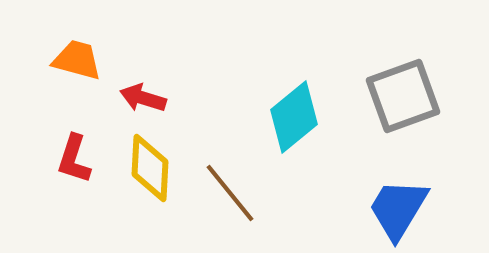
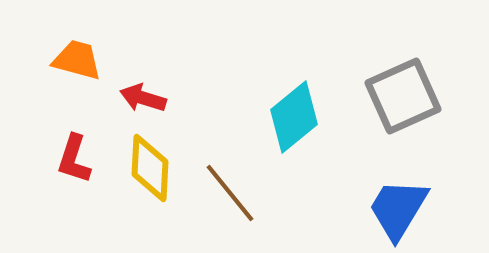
gray square: rotated 4 degrees counterclockwise
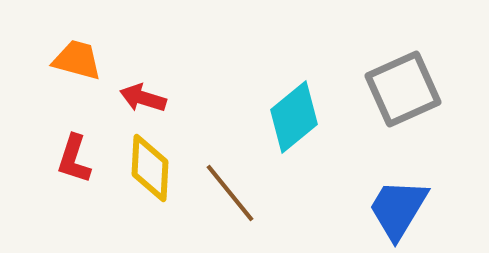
gray square: moved 7 px up
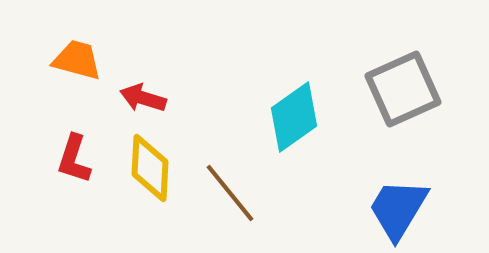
cyan diamond: rotated 4 degrees clockwise
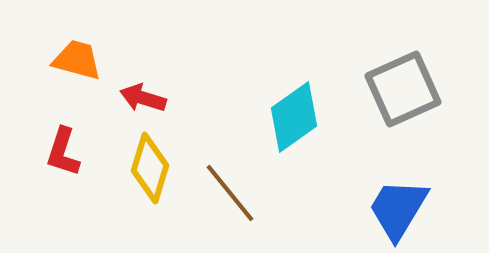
red L-shape: moved 11 px left, 7 px up
yellow diamond: rotated 14 degrees clockwise
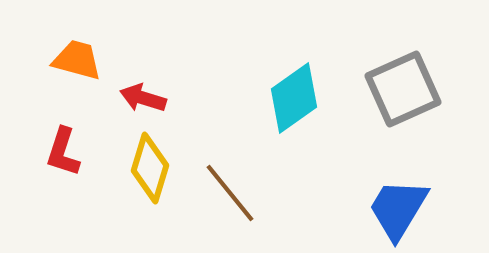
cyan diamond: moved 19 px up
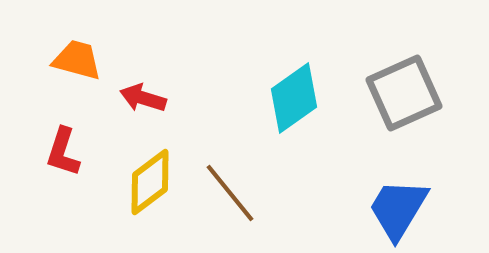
gray square: moved 1 px right, 4 px down
yellow diamond: moved 14 px down; rotated 36 degrees clockwise
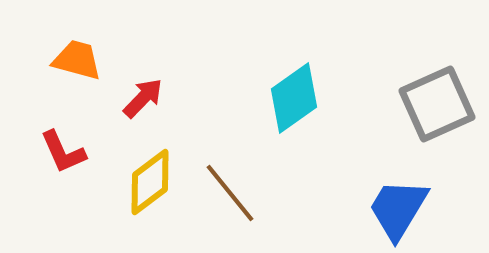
gray square: moved 33 px right, 11 px down
red arrow: rotated 117 degrees clockwise
red L-shape: rotated 42 degrees counterclockwise
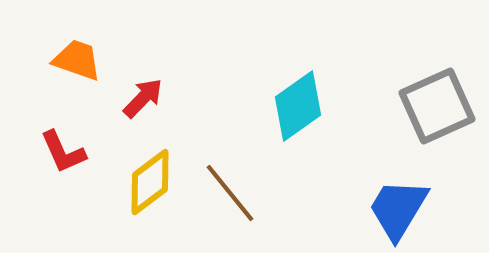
orange trapezoid: rotated 4 degrees clockwise
cyan diamond: moved 4 px right, 8 px down
gray square: moved 2 px down
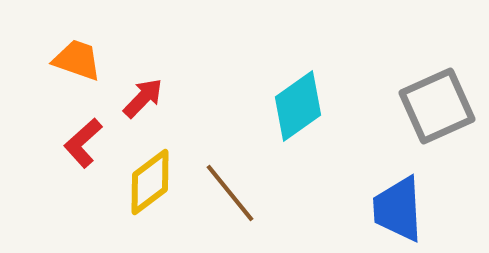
red L-shape: moved 20 px right, 9 px up; rotated 72 degrees clockwise
blue trapezoid: rotated 34 degrees counterclockwise
